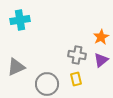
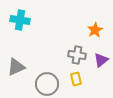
cyan cross: rotated 18 degrees clockwise
orange star: moved 6 px left, 7 px up
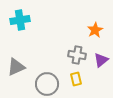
cyan cross: rotated 18 degrees counterclockwise
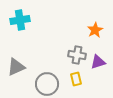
purple triangle: moved 3 px left, 2 px down; rotated 21 degrees clockwise
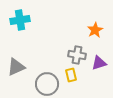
purple triangle: moved 1 px right, 1 px down
yellow rectangle: moved 5 px left, 4 px up
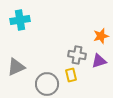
orange star: moved 6 px right, 6 px down; rotated 14 degrees clockwise
purple triangle: moved 2 px up
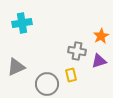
cyan cross: moved 2 px right, 3 px down
orange star: rotated 14 degrees counterclockwise
gray cross: moved 4 px up
